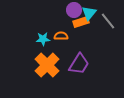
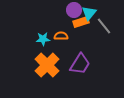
gray line: moved 4 px left, 5 px down
purple trapezoid: moved 1 px right
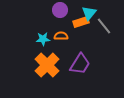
purple circle: moved 14 px left
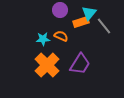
orange semicircle: rotated 24 degrees clockwise
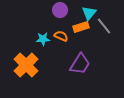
orange rectangle: moved 5 px down
orange cross: moved 21 px left
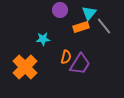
orange semicircle: moved 5 px right, 21 px down; rotated 80 degrees clockwise
orange cross: moved 1 px left, 2 px down
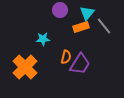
cyan triangle: moved 2 px left
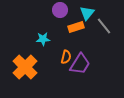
orange rectangle: moved 5 px left
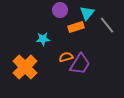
gray line: moved 3 px right, 1 px up
orange semicircle: rotated 120 degrees counterclockwise
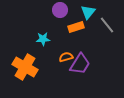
cyan triangle: moved 1 px right, 1 px up
orange cross: rotated 15 degrees counterclockwise
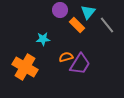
orange rectangle: moved 1 px right, 2 px up; rotated 63 degrees clockwise
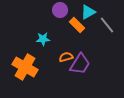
cyan triangle: rotated 21 degrees clockwise
